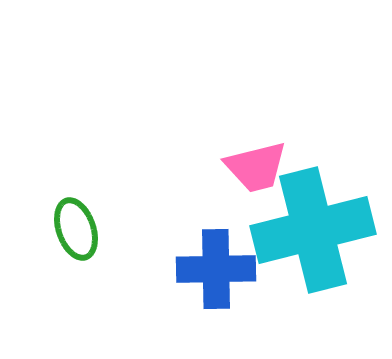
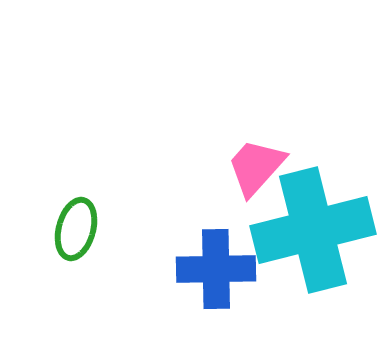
pink trapezoid: rotated 146 degrees clockwise
green ellipse: rotated 34 degrees clockwise
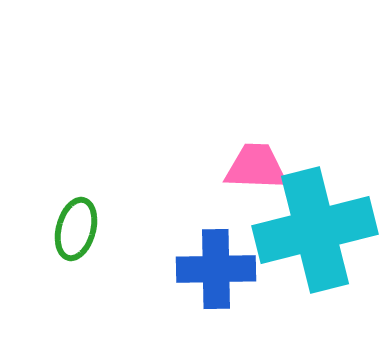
pink trapezoid: rotated 50 degrees clockwise
cyan cross: moved 2 px right
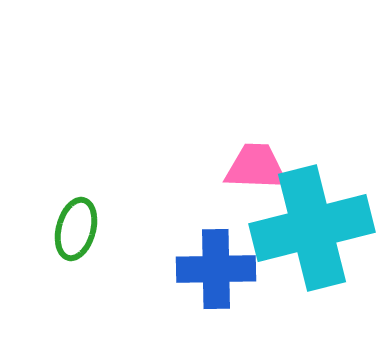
cyan cross: moved 3 px left, 2 px up
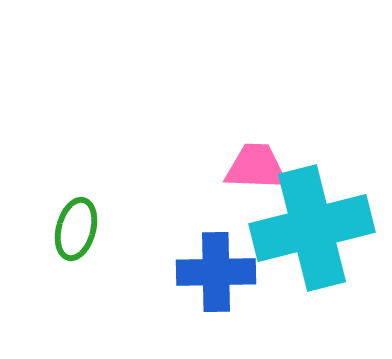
blue cross: moved 3 px down
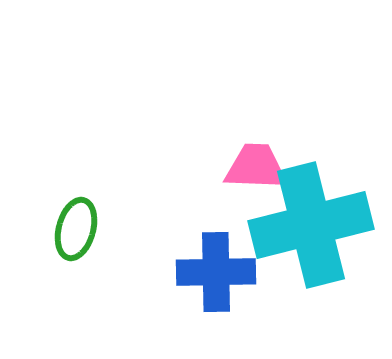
cyan cross: moved 1 px left, 3 px up
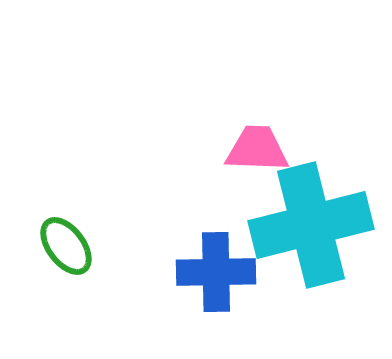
pink trapezoid: moved 1 px right, 18 px up
green ellipse: moved 10 px left, 17 px down; rotated 52 degrees counterclockwise
